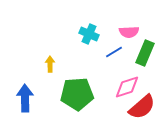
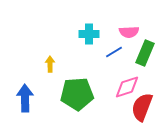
cyan cross: rotated 24 degrees counterclockwise
red semicircle: rotated 152 degrees clockwise
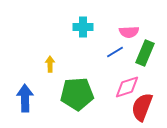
cyan cross: moved 6 px left, 7 px up
blue line: moved 1 px right
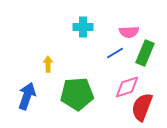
blue line: moved 1 px down
yellow arrow: moved 2 px left
blue arrow: moved 2 px right, 2 px up; rotated 20 degrees clockwise
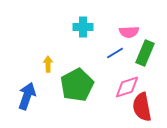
green pentagon: moved 9 px up; rotated 24 degrees counterclockwise
red semicircle: rotated 32 degrees counterclockwise
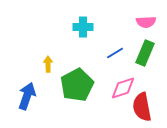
pink semicircle: moved 17 px right, 10 px up
pink diamond: moved 4 px left, 1 px down
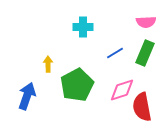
pink diamond: moved 1 px left, 2 px down
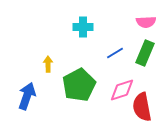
green pentagon: moved 2 px right
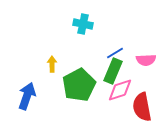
pink semicircle: moved 38 px down
cyan cross: moved 3 px up; rotated 12 degrees clockwise
green rectangle: moved 32 px left, 18 px down
yellow arrow: moved 4 px right
pink diamond: moved 2 px left
